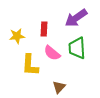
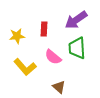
purple arrow: moved 2 px down
pink semicircle: moved 1 px right, 4 px down
yellow L-shape: moved 5 px left, 2 px down; rotated 45 degrees counterclockwise
brown triangle: rotated 32 degrees counterclockwise
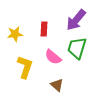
purple arrow: rotated 15 degrees counterclockwise
yellow star: moved 2 px left, 2 px up
green trapezoid: rotated 20 degrees clockwise
yellow L-shape: rotated 120 degrees counterclockwise
brown triangle: moved 2 px left, 2 px up
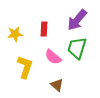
purple arrow: moved 1 px right
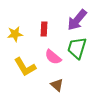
yellow L-shape: rotated 130 degrees clockwise
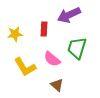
purple arrow: moved 8 px left, 5 px up; rotated 25 degrees clockwise
pink semicircle: moved 1 px left, 2 px down
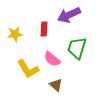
yellow L-shape: moved 3 px right, 2 px down
brown triangle: moved 1 px left
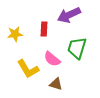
brown triangle: moved 1 px up; rotated 24 degrees counterclockwise
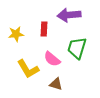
purple arrow: rotated 20 degrees clockwise
yellow star: moved 1 px right
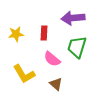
purple arrow: moved 4 px right, 3 px down
red rectangle: moved 4 px down
green trapezoid: moved 1 px up
yellow L-shape: moved 4 px left, 5 px down
brown triangle: rotated 24 degrees clockwise
